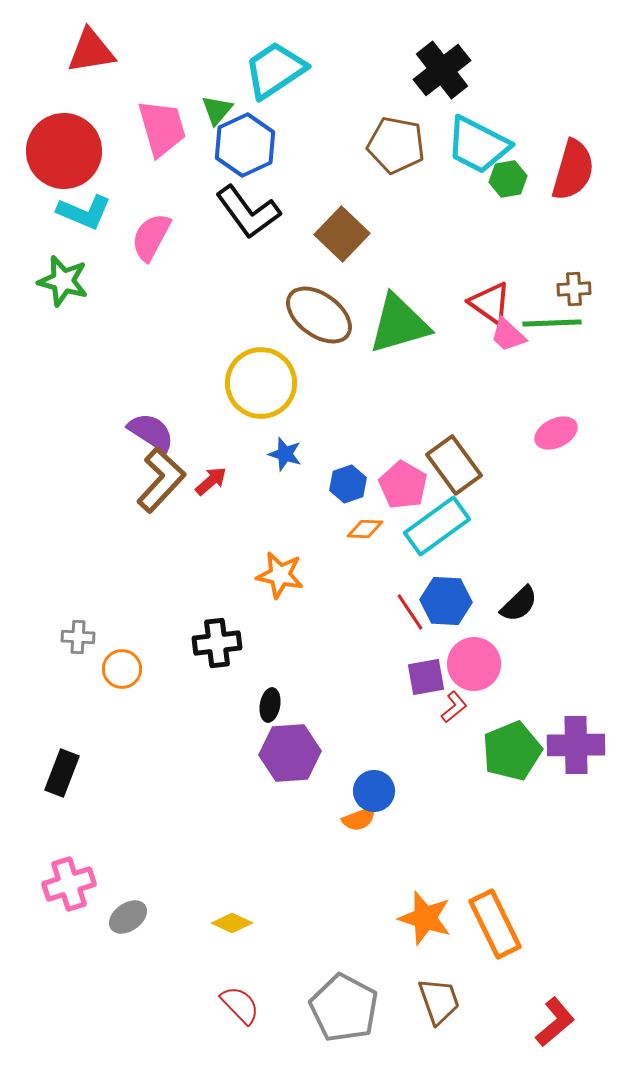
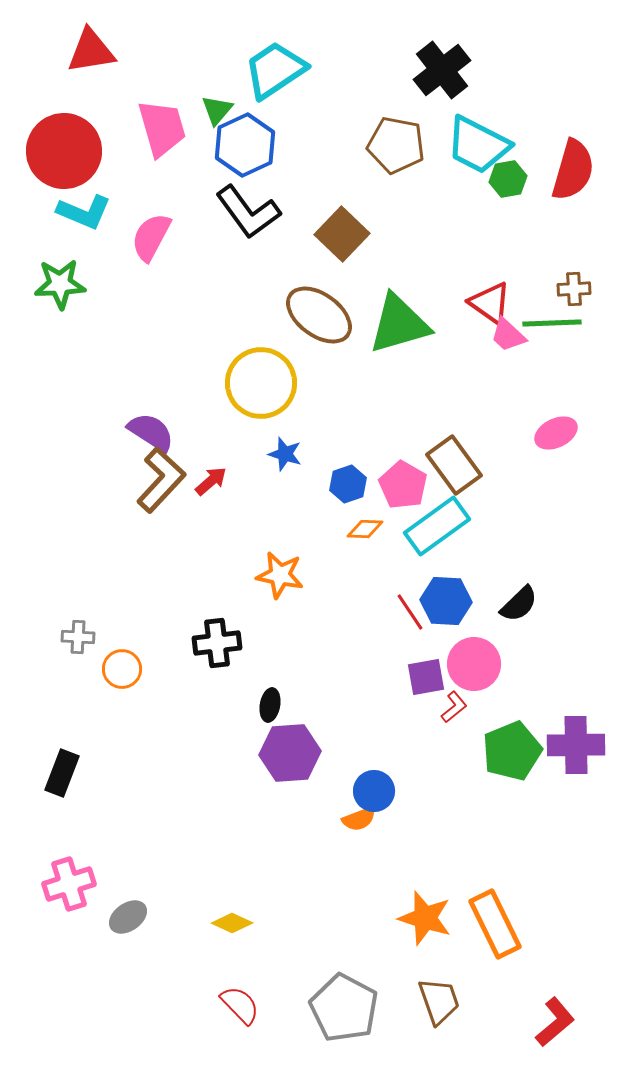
green star at (63, 281): moved 3 px left, 3 px down; rotated 18 degrees counterclockwise
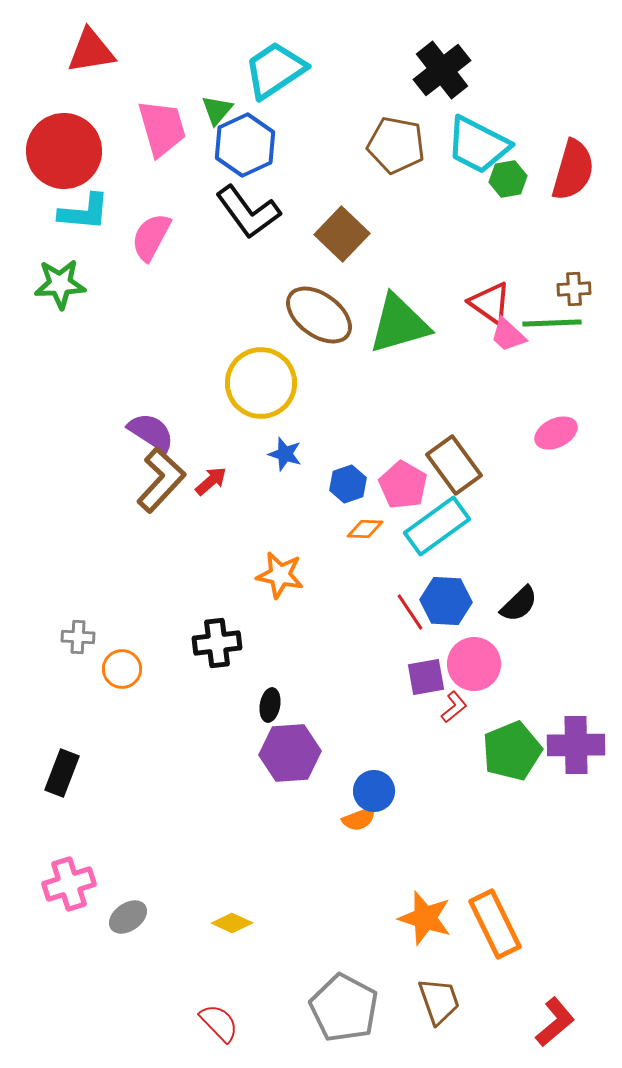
cyan L-shape at (84, 212): rotated 18 degrees counterclockwise
red semicircle at (240, 1005): moved 21 px left, 18 px down
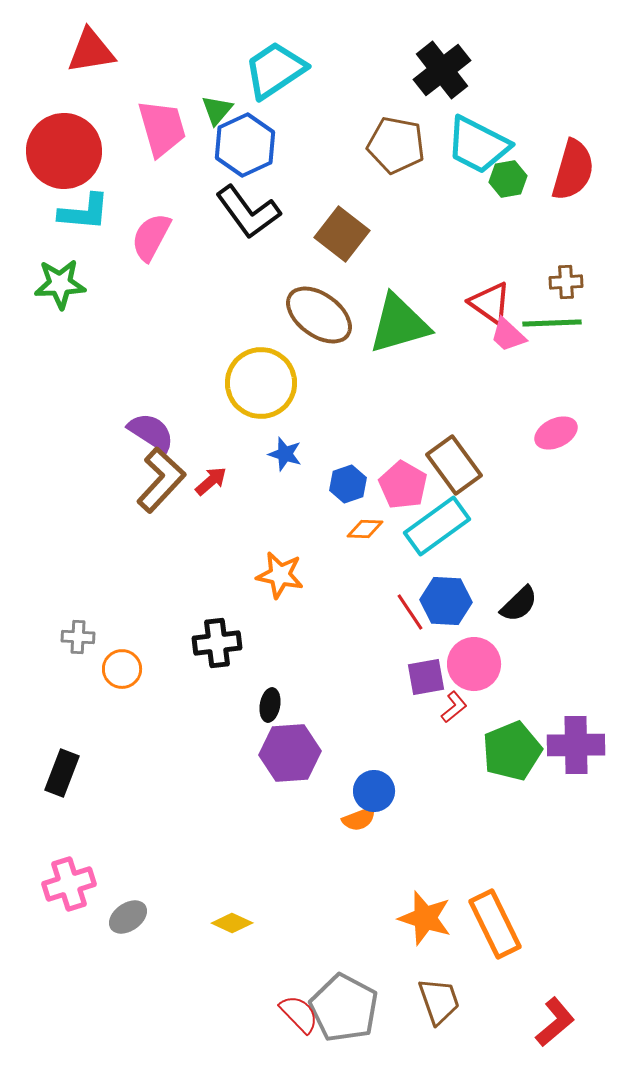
brown square at (342, 234): rotated 6 degrees counterclockwise
brown cross at (574, 289): moved 8 px left, 7 px up
red semicircle at (219, 1023): moved 80 px right, 9 px up
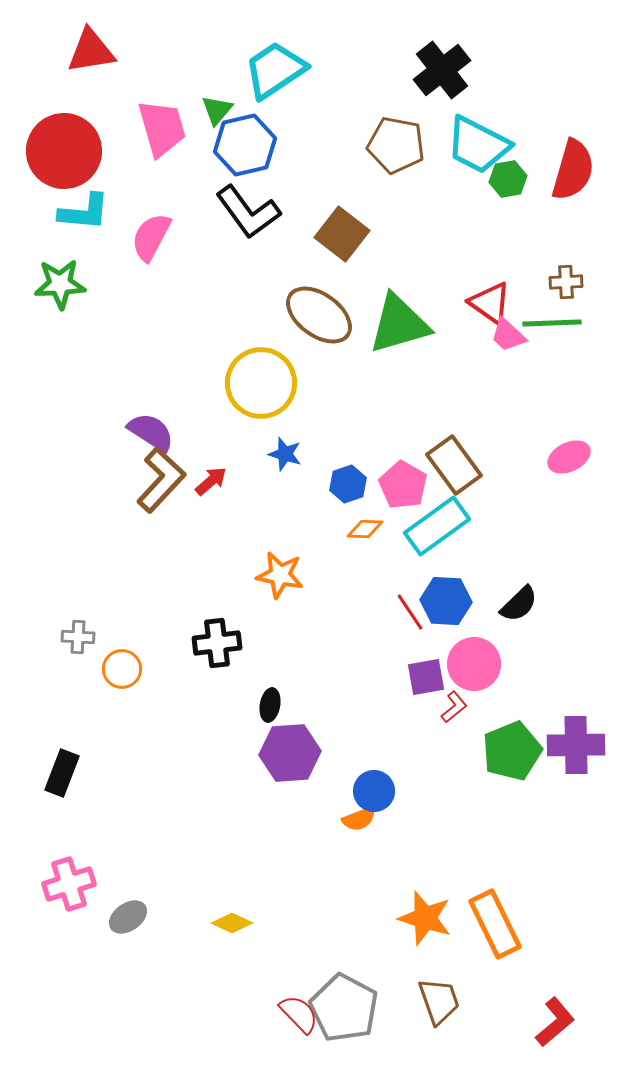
blue hexagon at (245, 145): rotated 12 degrees clockwise
pink ellipse at (556, 433): moved 13 px right, 24 px down
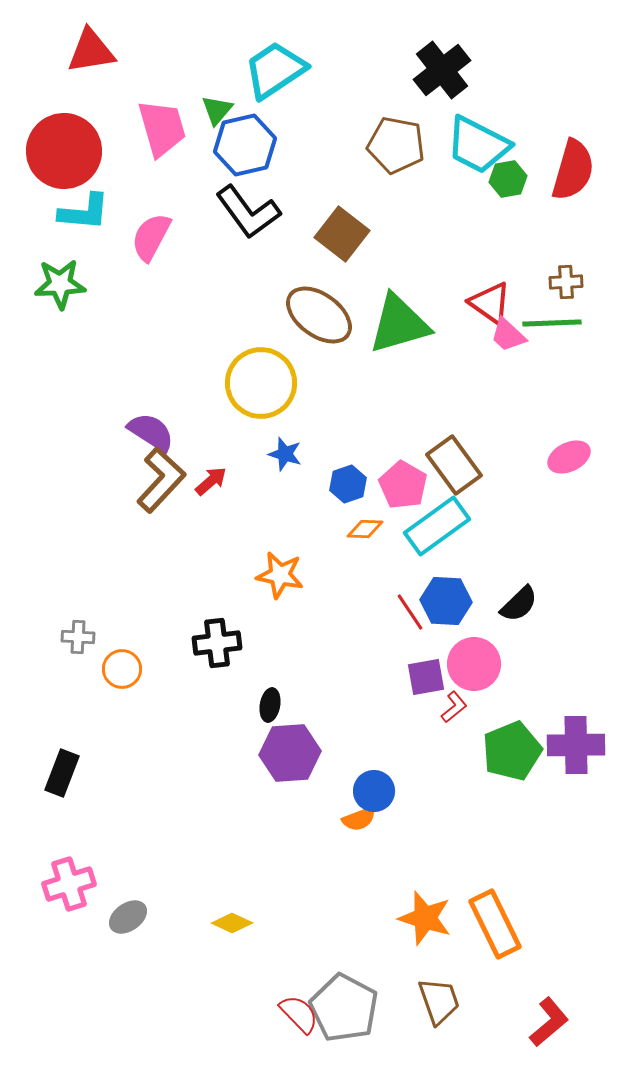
red L-shape at (555, 1022): moved 6 px left
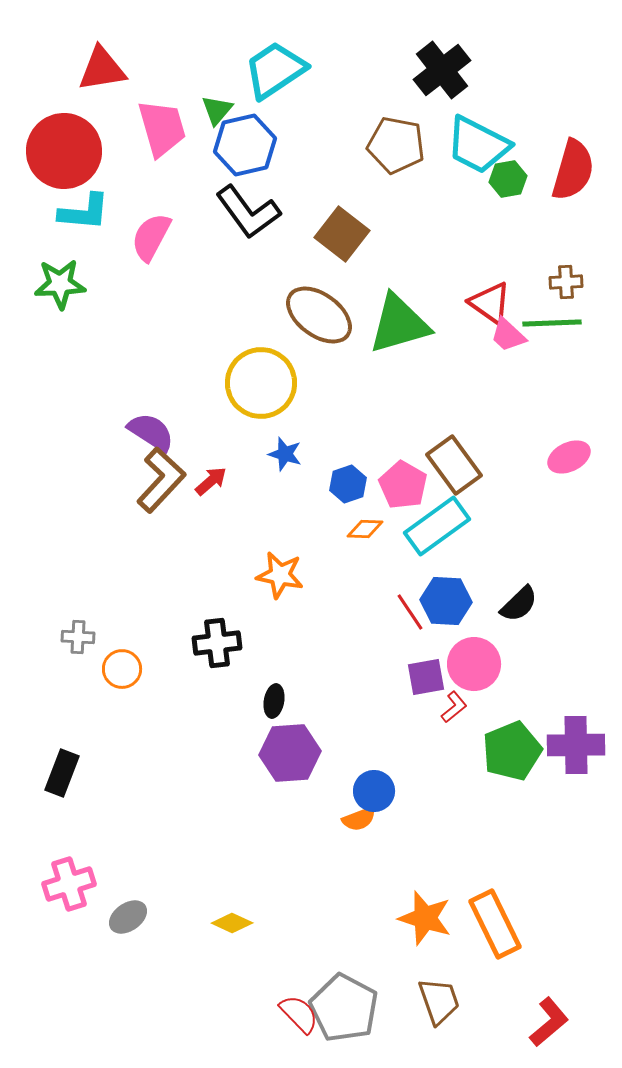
red triangle at (91, 51): moved 11 px right, 18 px down
black ellipse at (270, 705): moved 4 px right, 4 px up
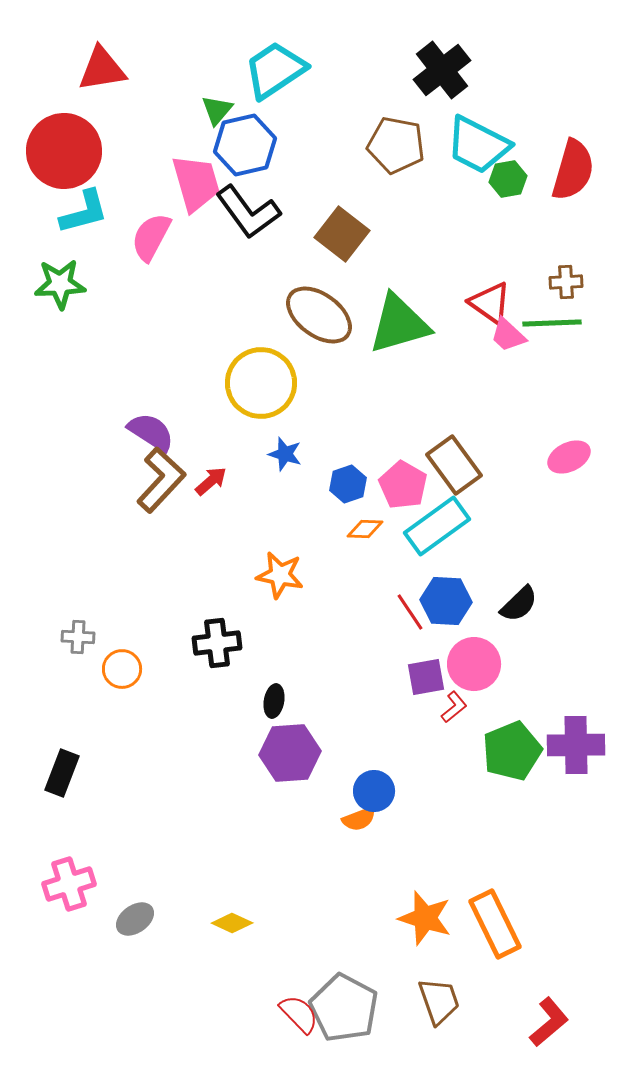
pink trapezoid at (162, 128): moved 34 px right, 55 px down
cyan L-shape at (84, 212): rotated 20 degrees counterclockwise
gray ellipse at (128, 917): moved 7 px right, 2 px down
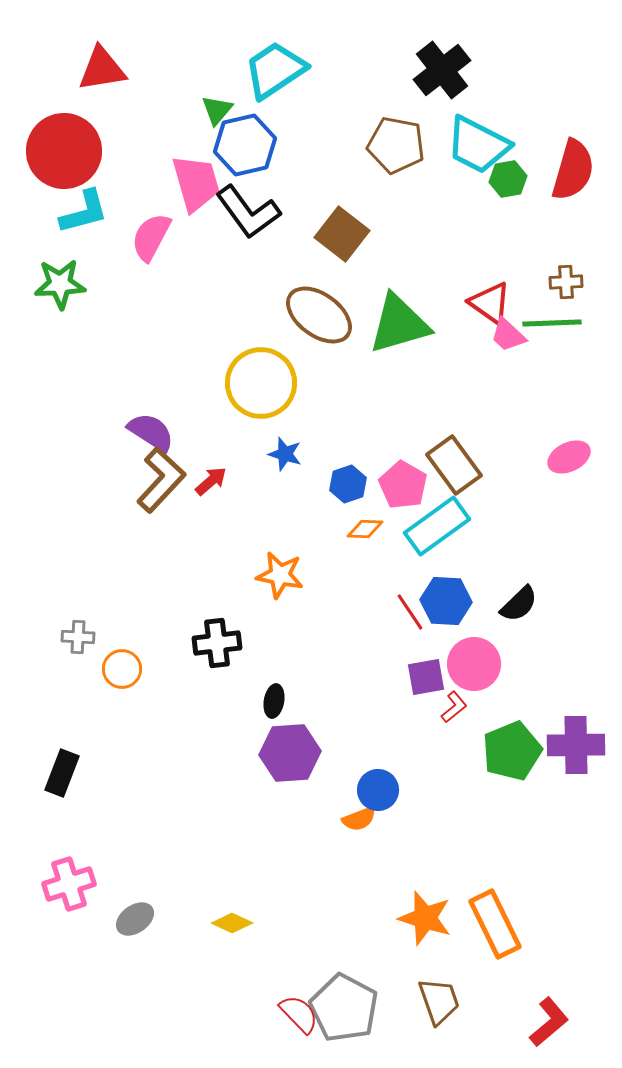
blue circle at (374, 791): moved 4 px right, 1 px up
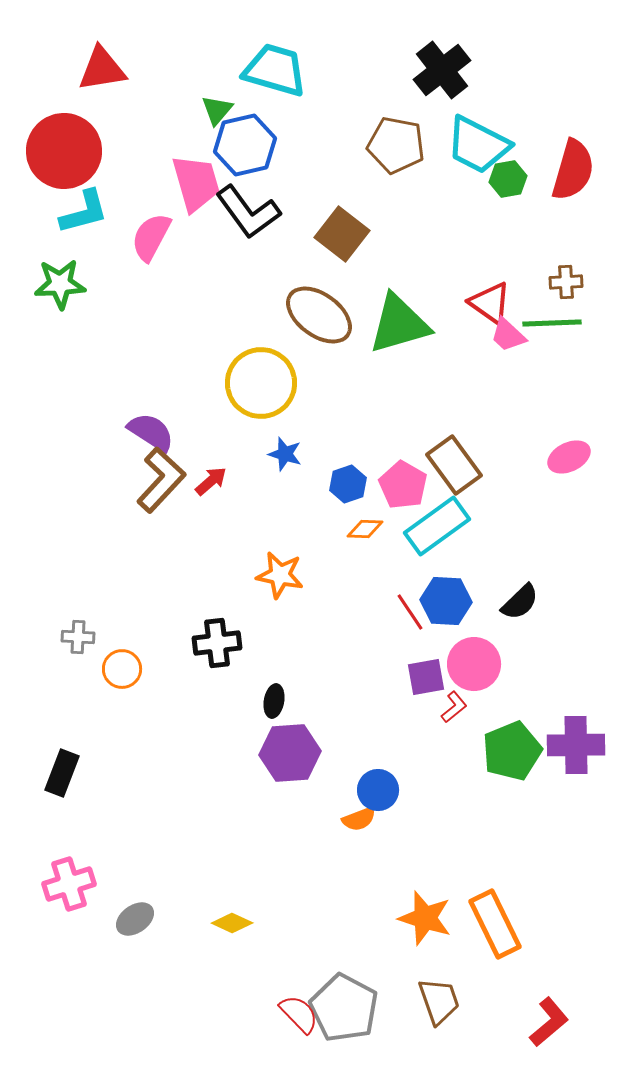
cyan trapezoid at (275, 70): rotated 50 degrees clockwise
black semicircle at (519, 604): moved 1 px right, 2 px up
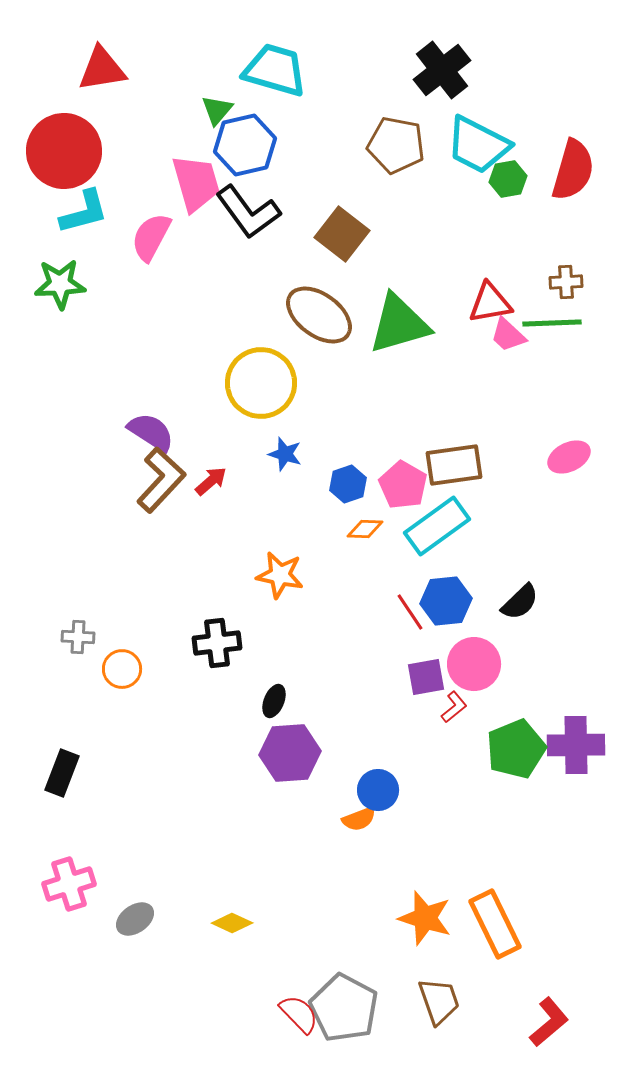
red triangle at (490, 303): rotated 45 degrees counterclockwise
brown rectangle at (454, 465): rotated 62 degrees counterclockwise
blue hexagon at (446, 601): rotated 9 degrees counterclockwise
black ellipse at (274, 701): rotated 12 degrees clockwise
green pentagon at (512, 751): moved 4 px right, 2 px up
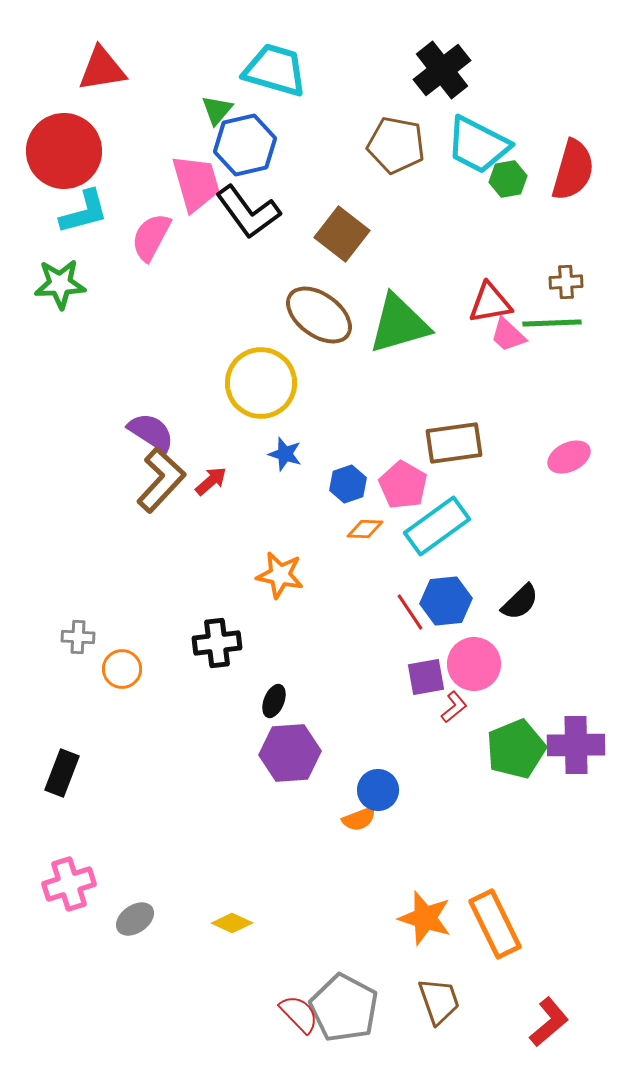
brown rectangle at (454, 465): moved 22 px up
